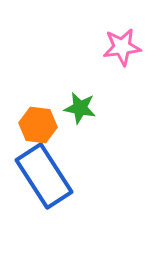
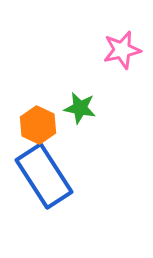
pink star: moved 3 px down; rotated 6 degrees counterclockwise
orange hexagon: rotated 18 degrees clockwise
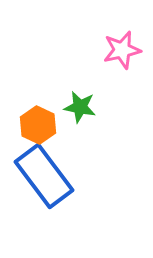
green star: moved 1 px up
blue rectangle: rotated 4 degrees counterclockwise
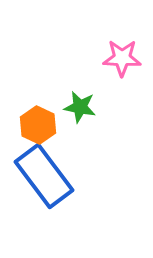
pink star: moved 8 px down; rotated 15 degrees clockwise
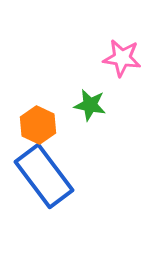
pink star: rotated 6 degrees clockwise
green star: moved 10 px right, 2 px up
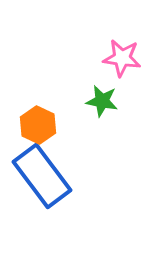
green star: moved 12 px right, 4 px up
blue rectangle: moved 2 px left
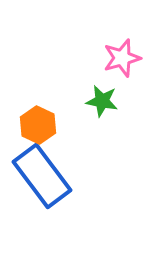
pink star: rotated 24 degrees counterclockwise
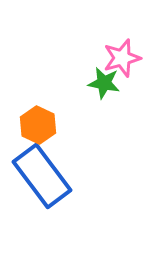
green star: moved 2 px right, 18 px up
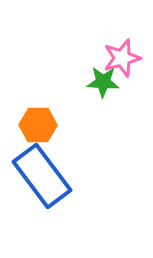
green star: moved 1 px left, 1 px up; rotated 8 degrees counterclockwise
orange hexagon: rotated 24 degrees counterclockwise
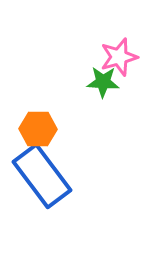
pink star: moved 3 px left, 1 px up
orange hexagon: moved 4 px down
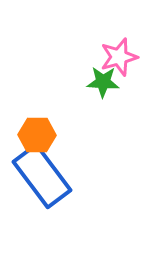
orange hexagon: moved 1 px left, 6 px down
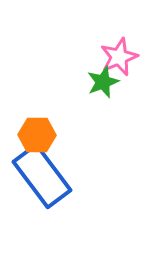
pink star: rotated 6 degrees counterclockwise
green star: rotated 24 degrees counterclockwise
